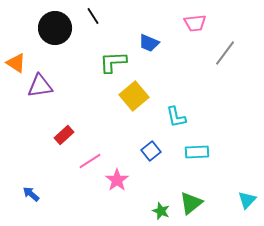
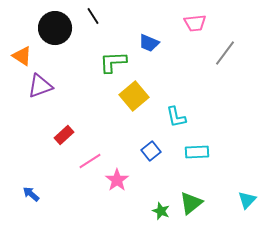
orange triangle: moved 6 px right, 7 px up
purple triangle: rotated 12 degrees counterclockwise
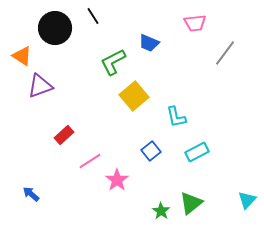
green L-shape: rotated 24 degrees counterclockwise
cyan rectangle: rotated 25 degrees counterclockwise
green star: rotated 12 degrees clockwise
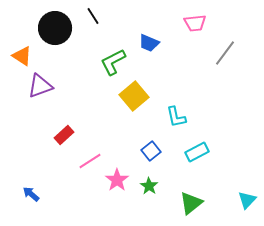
green star: moved 12 px left, 25 px up
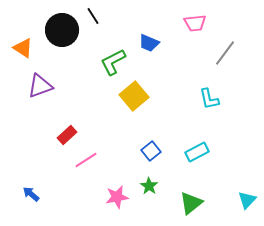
black circle: moved 7 px right, 2 px down
orange triangle: moved 1 px right, 8 px up
cyan L-shape: moved 33 px right, 18 px up
red rectangle: moved 3 px right
pink line: moved 4 px left, 1 px up
pink star: moved 17 px down; rotated 25 degrees clockwise
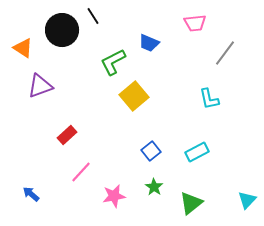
pink line: moved 5 px left, 12 px down; rotated 15 degrees counterclockwise
green star: moved 5 px right, 1 px down
pink star: moved 3 px left, 1 px up
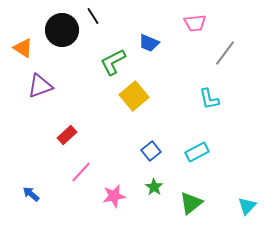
cyan triangle: moved 6 px down
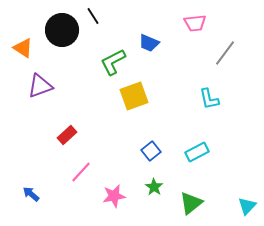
yellow square: rotated 20 degrees clockwise
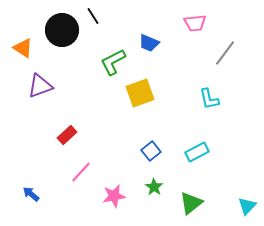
yellow square: moved 6 px right, 3 px up
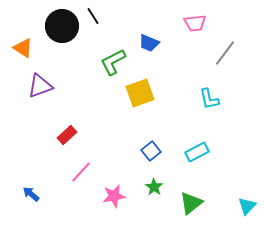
black circle: moved 4 px up
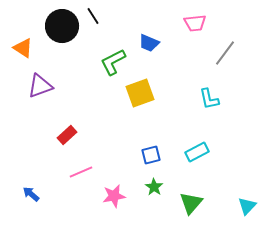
blue square: moved 4 px down; rotated 24 degrees clockwise
pink line: rotated 25 degrees clockwise
green triangle: rotated 10 degrees counterclockwise
